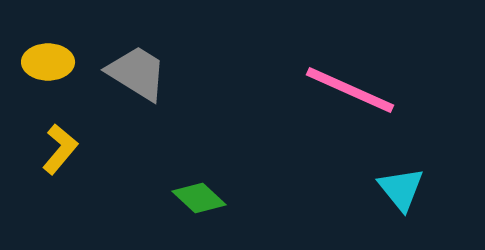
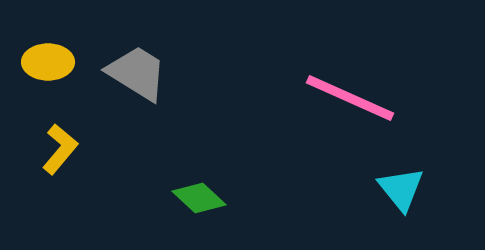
pink line: moved 8 px down
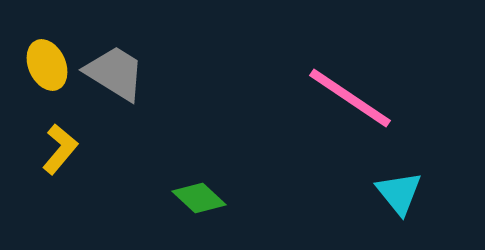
yellow ellipse: moved 1 px left, 3 px down; rotated 66 degrees clockwise
gray trapezoid: moved 22 px left
pink line: rotated 10 degrees clockwise
cyan triangle: moved 2 px left, 4 px down
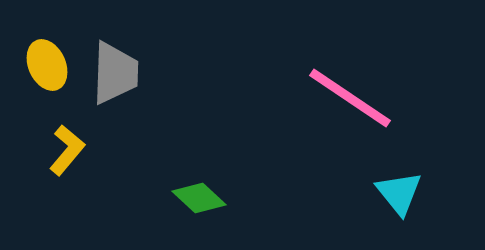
gray trapezoid: rotated 60 degrees clockwise
yellow L-shape: moved 7 px right, 1 px down
